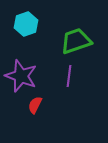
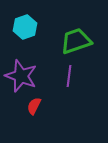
cyan hexagon: moved 1 px left, 3 px down
red semicircle: moved 1 px left, 1 px down
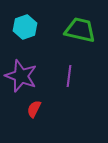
green trapezoid: moved 4 px right, 11 px up; rotated 32 degrees clockwise
red semicircle: moved 3 px down
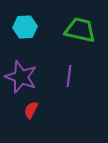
cyan hexagon: rotated 15 degrees clockwise
purple star: moved 1 px down
red semicircle: moved 3 px left, 1 px down
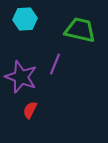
cyan hexagon: moved 8 px up
purple line: moved 14 px left, 12 px up; rotated 15 degrees clockwise
red semicircle: moved 1 px left
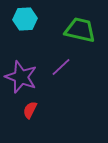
purple line: moved 6 px right, 3 px down; rotated 25 degrees clockwise
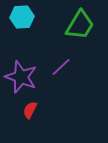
cyan hexagon: moved 3 px left, 2 px up
green trapezoid: moved 5 px up; rotated 108 degrees clockwise
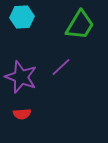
red semicircle: moved 8 px left, 4 px down; rotated 120 degrees counterclockwise
